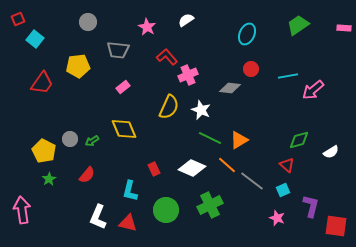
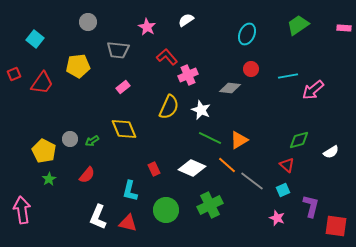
red square at (18, 19): moved 4 px left, 55 px down
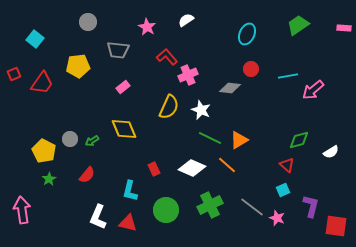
gray line at (252, 181): moved 26 px down
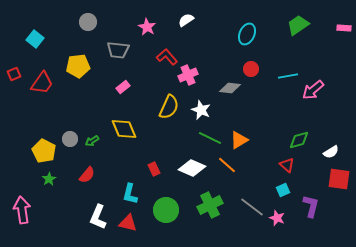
cyan L-shape at (130, 191): moved 3 px down
red square at (336, 226): moved 3 px right, 47 px up
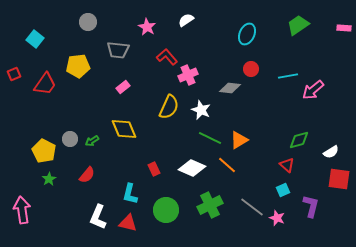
red trapezoid at (42, 83): moved 3 px right, 1 px down
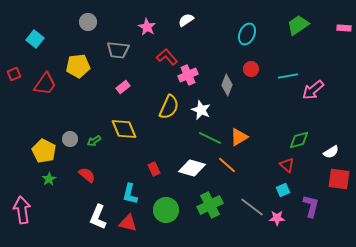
gray diamond at (230, 88): moved 3 px left, 3 px up; rotated 75 degrees counterclockwise
orange triangle at (239, 140): moved 3 px up
green arrow at (92, 141): moved 2 px right
white diamond at (192, 168): rotated 8 degrees counterclockwise
red semicircle at (87, 175): rotated 90 degrees counterclockwise
pink star at (277, 218): rotated 21 degrees counterclockwise
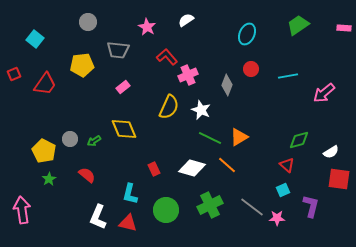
yellow pentagon at (78, 66): moved 4 px right, 1 px up
pink arrow at (313, 90): moved 11 px right, 3 px down
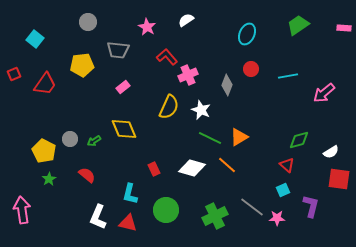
green cross at (210, 205): moved 5 px right, 11 px down
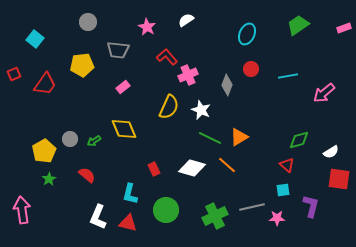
pink rectangle at (344, 28): rotated 24 degrees counterclockwise
yellow pentagon at (44, 151): rotated 15 degrees clockwise
cyan square at (283, 190): rotated 16 degrees clockwise
gray line at (252, 207): rotated 50 degrees counterclockwise
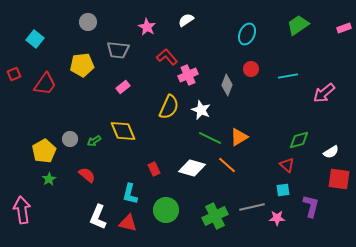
yellow diamond at (124, 129): moved 1 px left, 2 px down
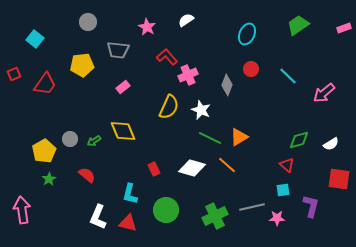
cyan line at (288, 76): rotated 54 degrees clockwise
white semicircle at (331, 152): moved 8 px up
